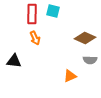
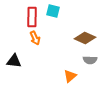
red rectangle: moved 3 px down
orange triangle: rotated 16 degrees counterclockwise
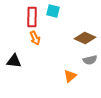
gray semicircle: rotated 16 degrees counterclockwise
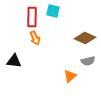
gray semicircle: moved 2 px left, 1 px down
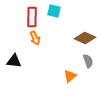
cyan square: moved 1 px right
gray semicircle: rotated 96 degrees counterclockwise
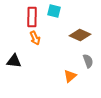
brown diamond: moved 5 px left, 3 px up
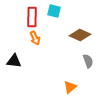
orange triangle: moved 11 px down
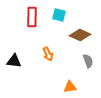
cyan square: moved 5 px right, 4 px down
orange arrow: moved 13 px right, 16 px down
orange triangle: rotated 32 degrees clockwise
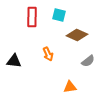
brown diamond: moved 3 px left
gray semicircle: rotated 72 degrees clockwise
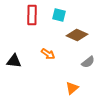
red rectangle: moved 2 px up
orange arrow: rotated 32 degrees counterclockwise
gray semicircle: moved 1 px down
orange triangle: moved 2 px right, 1 px down; rotated 32 degrees counterclockwise
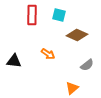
gray semicircle: moved 1 px left, 3 px down
